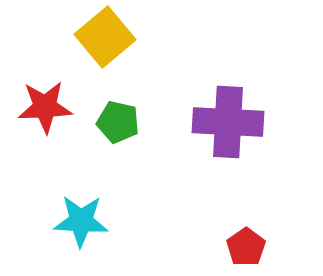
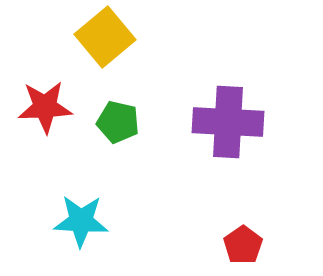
red pentagon: moved 3 px left, 2 px up
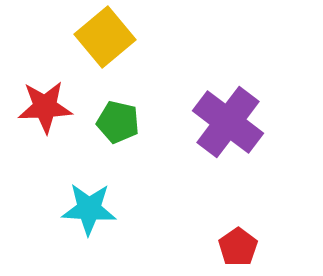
purple cross: rotated 34 degrees clockwise
cyan star: moved 8 px right, 12 px up
red pentagon: moved 5 px left, 2 px down
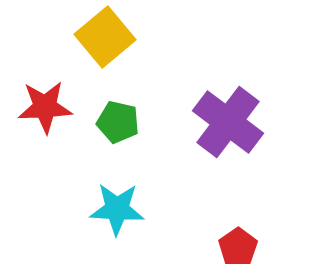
cyan star: moved 28 px right
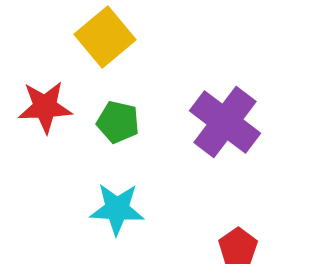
purple cross: moved 3 px left
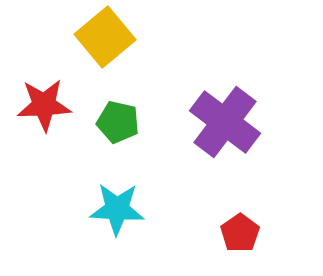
red star: moved 1 px left, 2 px up
red pentagon: moved 2 px right, 14 px up
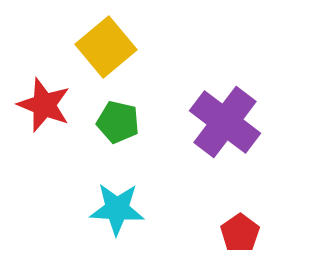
yellow square: moved 1 px right, 10 px down
red star: rotated 24 degrees clockwise
